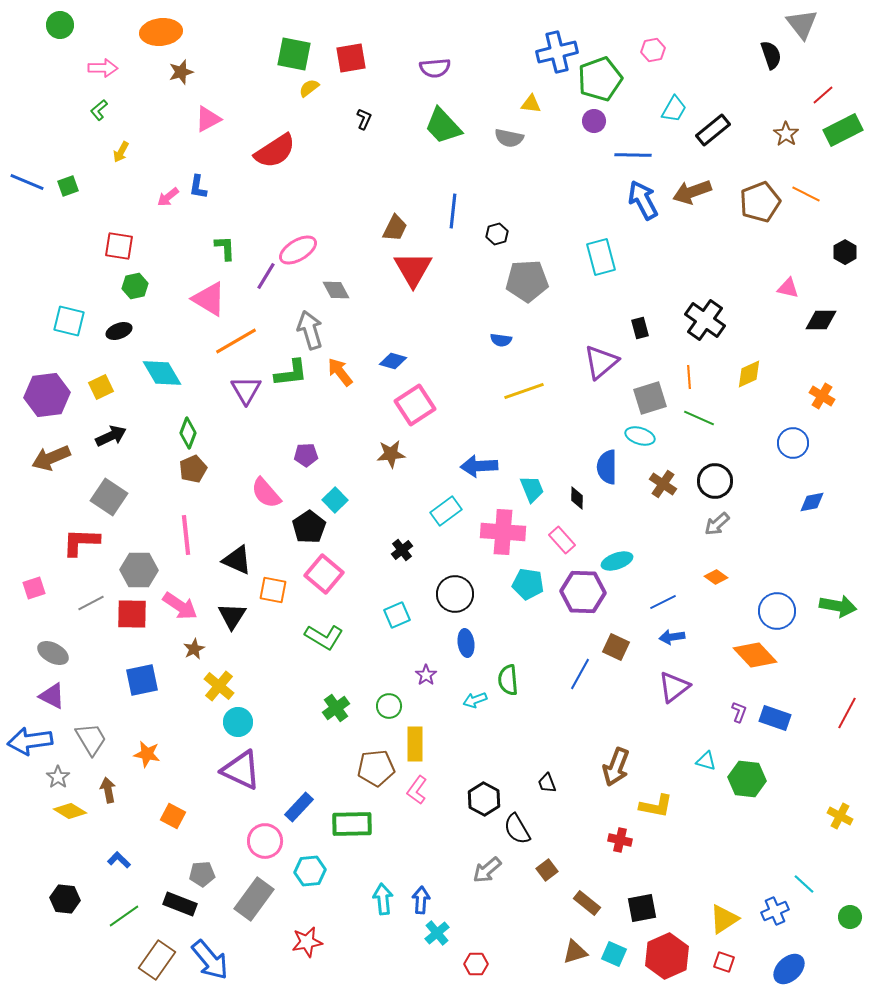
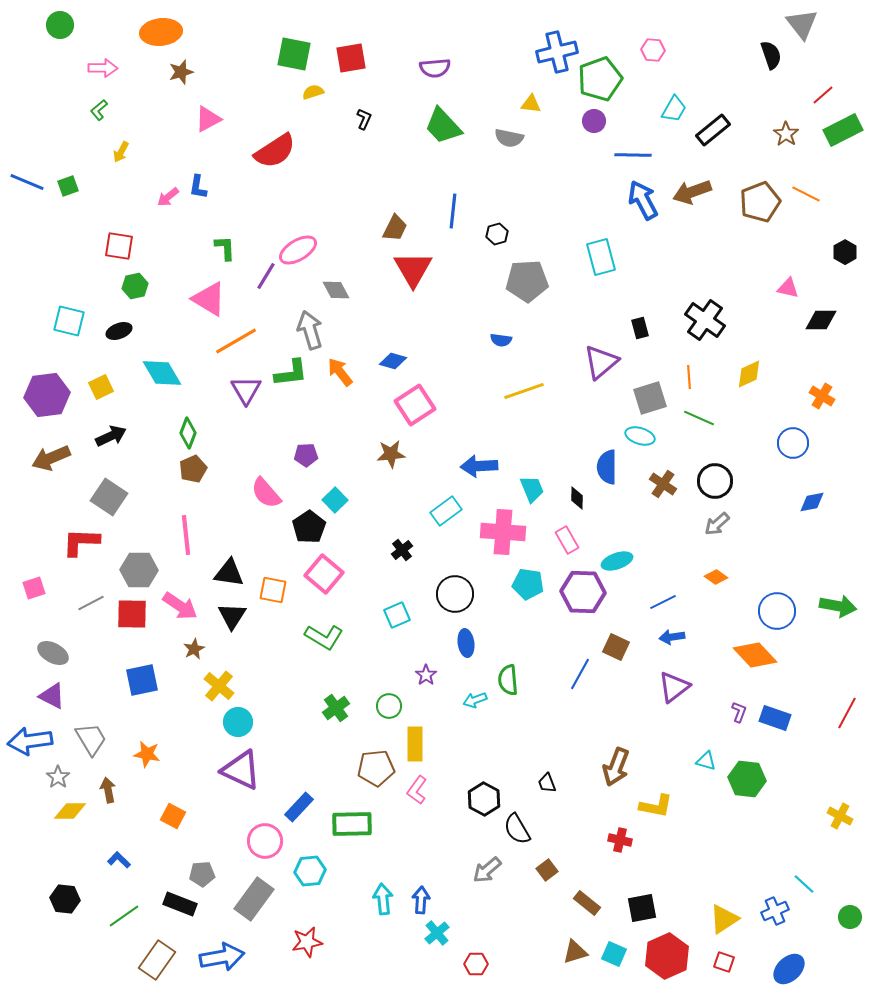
pink hexagon at (653, 50): rotated 15 degrees clockwise
yellow semicircle at (309, 88): moved 4 px right, 4 px down; rotated 20 degrees clockwise
pink rectangle at (562, 540): moved 5 px right; rotated 12 degrees clockwise
black triangle at (237, 560): moved 8 px left, 13 px down; rotated 16 degrees counterclockwise
yellow diamond at (70, 811): rotated 32 degrees counterclockwise
blue arrow at (210, 960): moved 12 px right, 3 px up; rotated 60 degrees counterclockwise
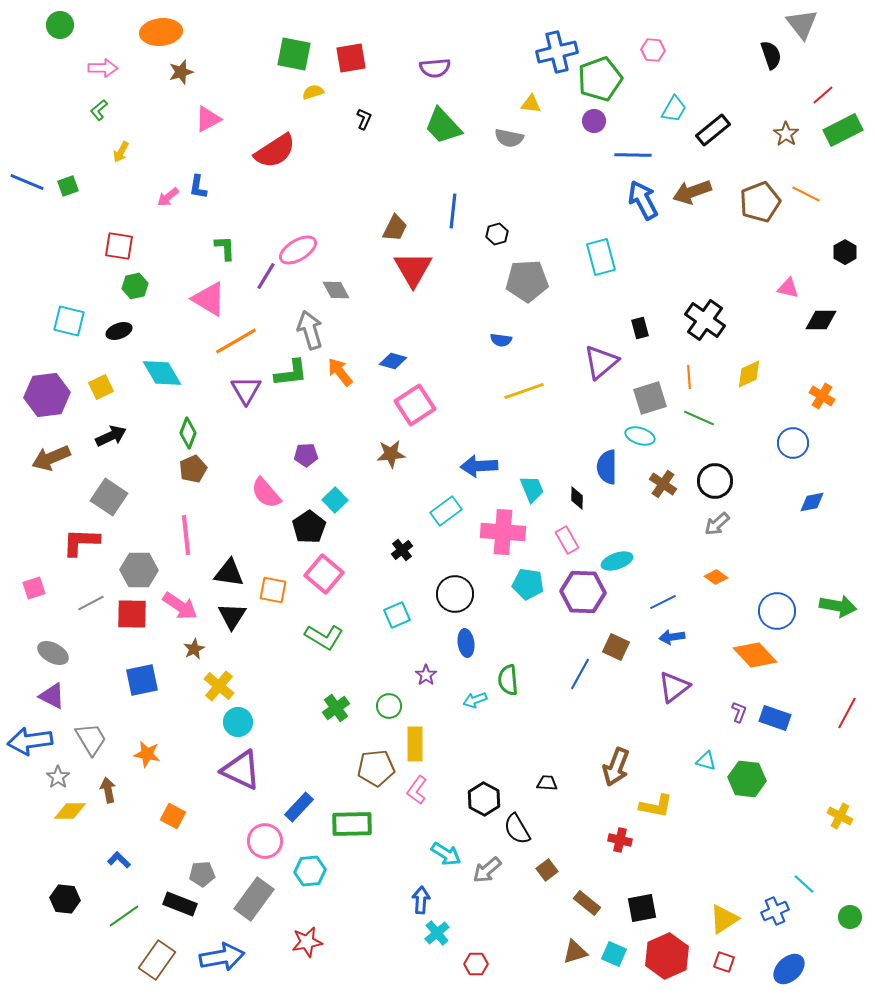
black trapezoid at (547, 783): rotated 115 degrees clockwise
cyan arrow at (383, 899): moved 63 px right, 45 px up; rotated 128 degrees clockwise
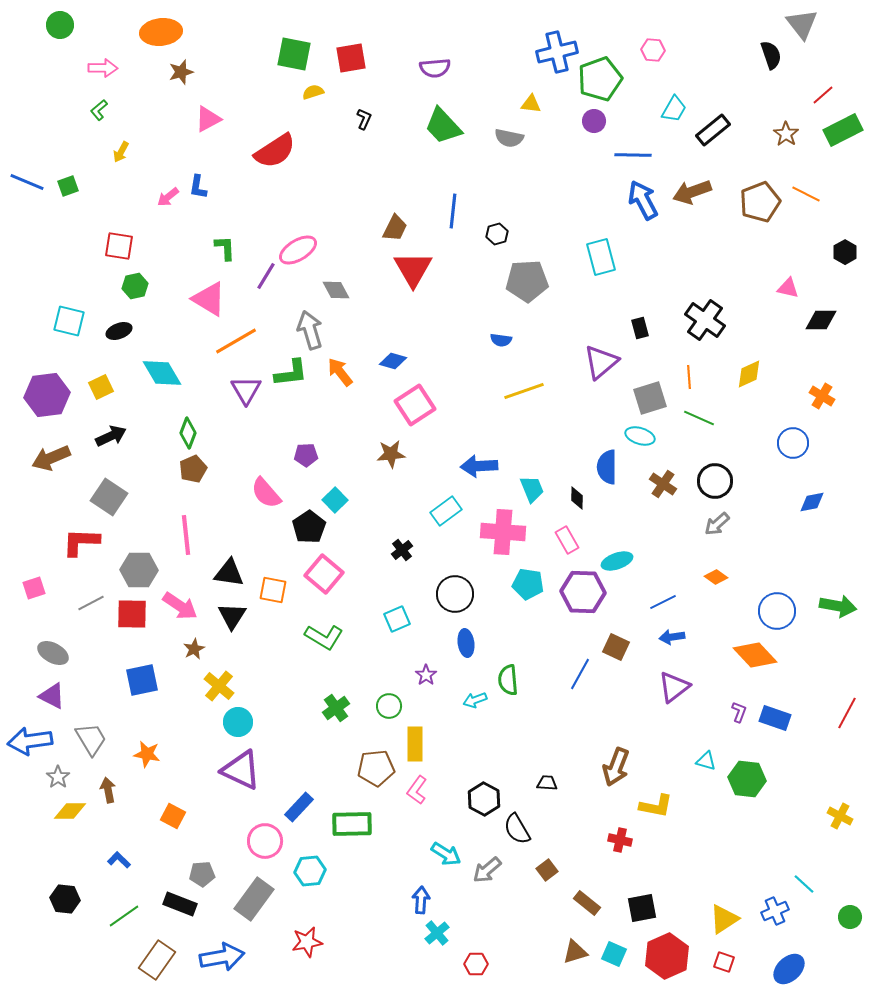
cyan square at (397, 615): moved 4 px down
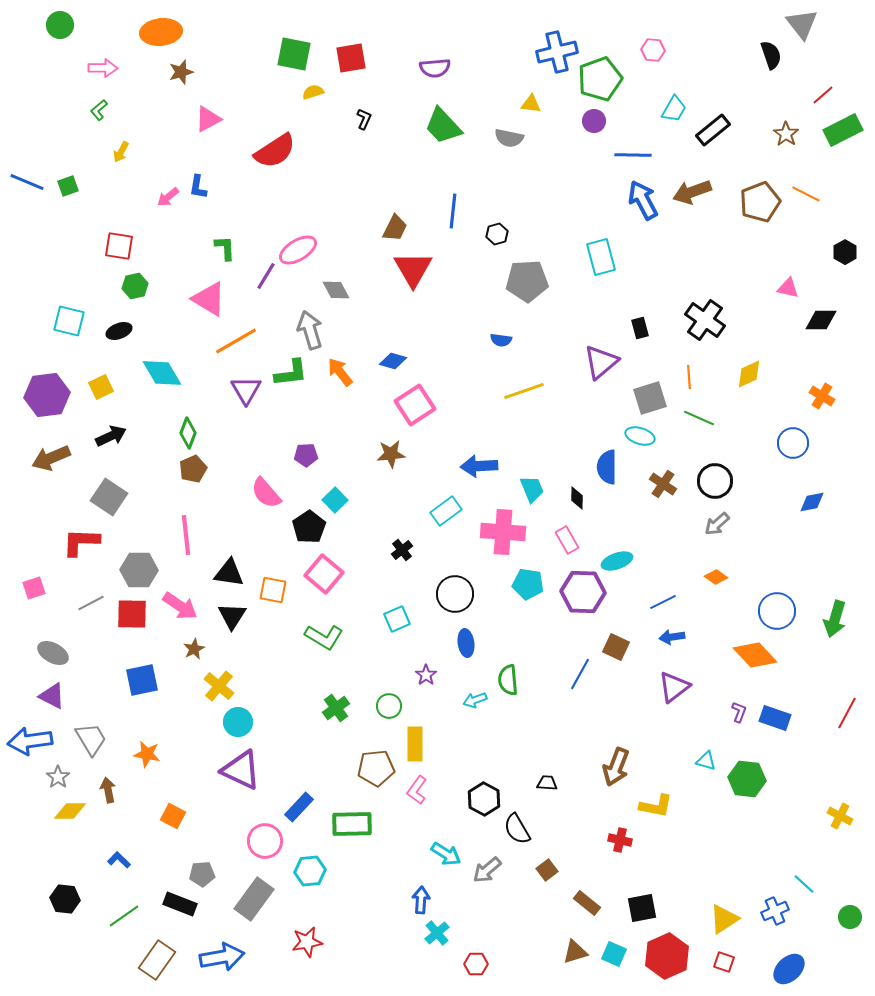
green arrow at (838, 606): moved 3 px left, 13 px down; rotated 96 degrees clockwise
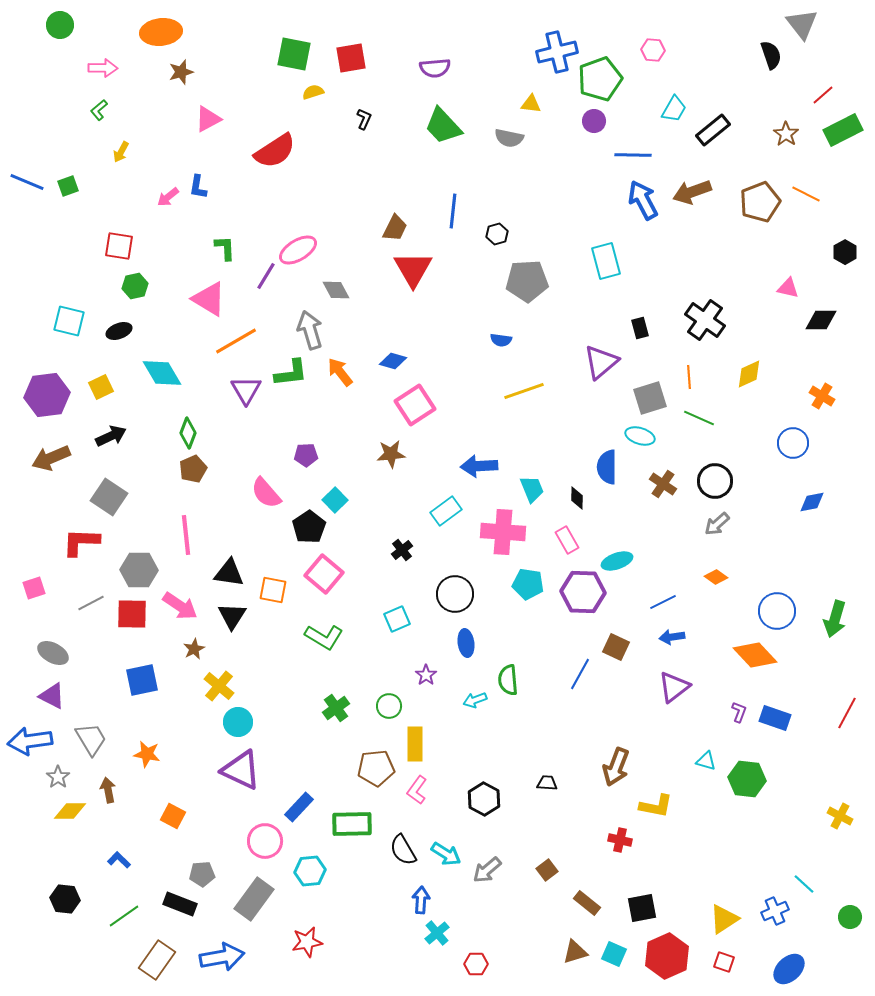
cyan rectangle at (601, 257): moved 5 px right, 4 px down
black semicircle at (517, 829): moved 114 px left, 21 px down
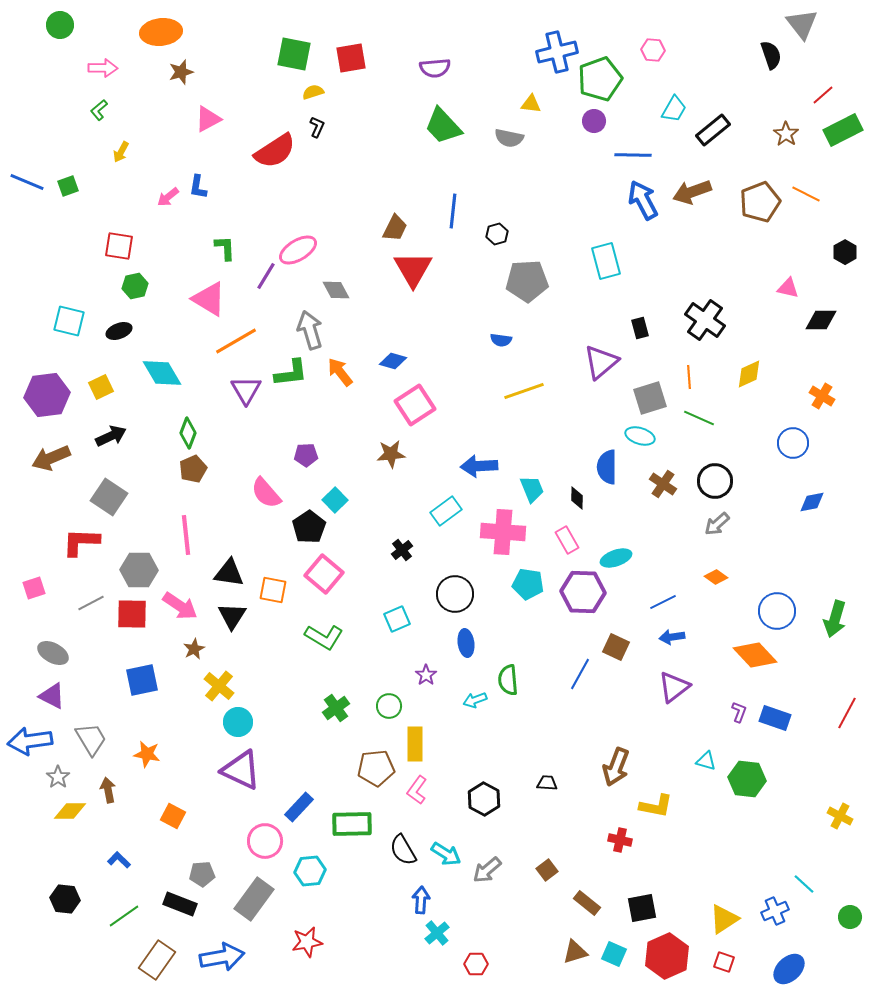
black L-shape at (364, 119): moved 47 px left, 8 px down
cyan ellipse at (617, 561): moved 1 px left, 3 px up
